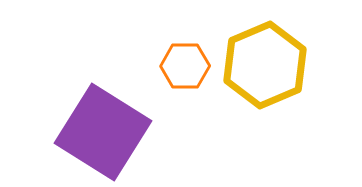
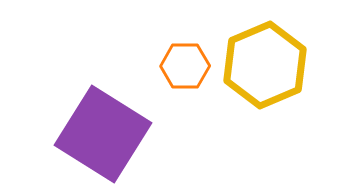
purple square: moved 2 px down
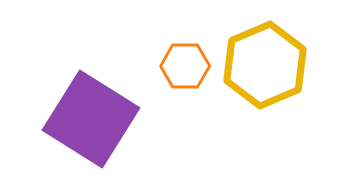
purple square: moved 12 px left, 15 px up
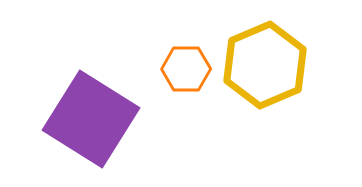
orange hexagon: moved 1 px right, 3 px down
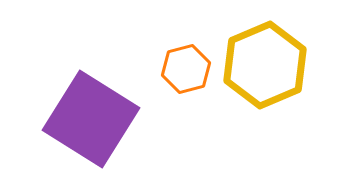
orange hexagon: rotated 15 degrees counterclockwise
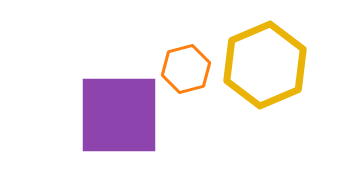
purple square: moved 28 px right, 4 px up; rotated 32 degrees counterclockwise
